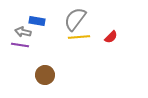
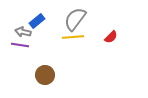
blue rectangle: rotated 49 degrees counterclockwise
yellow line: moved 6 px left
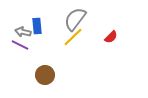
blue rectangle: moved 5 px down; rotated 56 degrees counterclockwise
yellow line: rotated 40 degrees counterclockwise
purple line: rotated 18 degrees clockwise
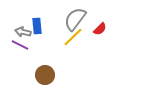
red semicircle: moved 11 px left, 8 px up
